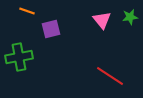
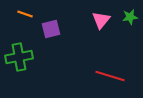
orange line: moved 2 px left, 3 px down
pink triangle: moved 1 px left; rotated 18 degrees clockwise
red line: rotated 16 degrees counterclockwise
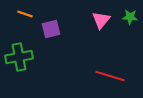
green star: rotated 14 degrees clockwise
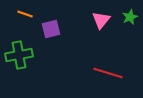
green star: rotated 28 degrees counterclockwise
green cross: moved 2 px up
red line: moved 2 px left, 3 px up
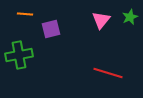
orange line: rotated 14 degrees counterclockwise
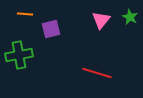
green star: rotated 21 degrees counterclockwise
red line: moved 11 px left
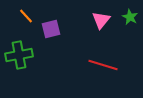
orange line: moved 1 px right, 2 px down; rotated 42 degrees clockwise
red line: moved 6 px right, 8 px up
